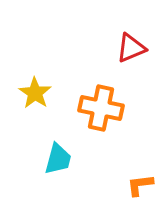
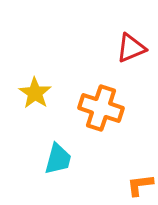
orange cross: rotated 6 degrees clockwise
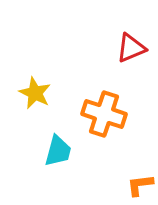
yellow star: rotated 8 degrees counterclockwise
orange cross: moved 3 px right, 6 px down
cyan trapezoid: moved 8 px up
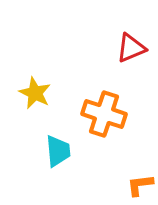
cyan trapezoid: rotated 20 degrees counterclockwise
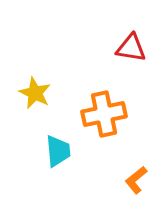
red triangle: rotated 32 degrees clockwise
orange cross: rotated 30 degrees counterclockwise
orange L-shape: moved 4 px left, 5 px up; rotated 32 degrees counterclockwise
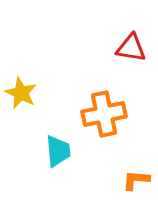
yellow star: moved 14 px left
orange L-shape: rotated 44 degrees clockwise
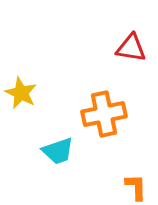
cyan trapezoid: rotated 76 degrees clockwise
orange L-shape: moved 7 px down; rotated 84 degrees clockwise
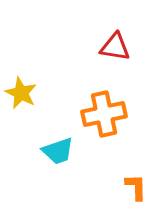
red triangle: moved 16 px left, 1 px up
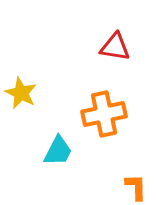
cyan trapezoid: rotated 44 degrees counterclockwise
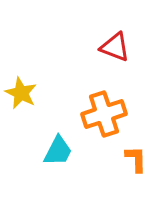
red triangle: rotated 12 degrees clockwise
orange cross: rotated 6 degrees counterclockwise
orange L-shape: moved 28 px up
